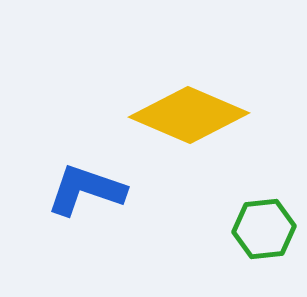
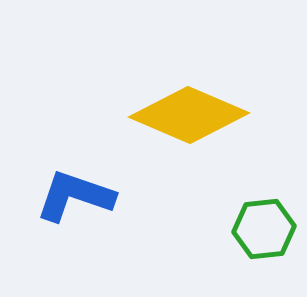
blue L-shape: moved 11 px left, 6 px down
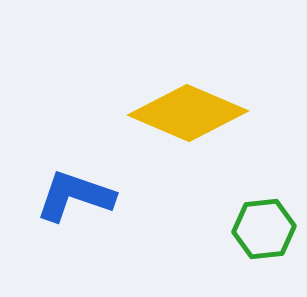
yellow diamond: moved 1 px left, 2 px up
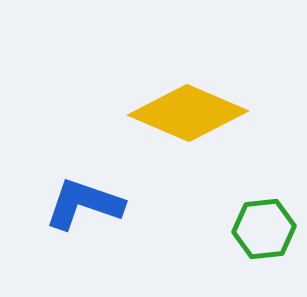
blue L-shape: moved 9 px right, 8 px down
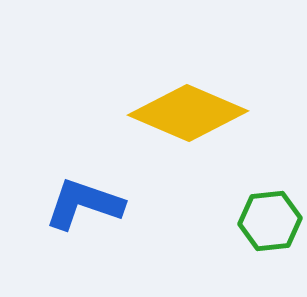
green hexagon: moved 6 px right, 8 px up
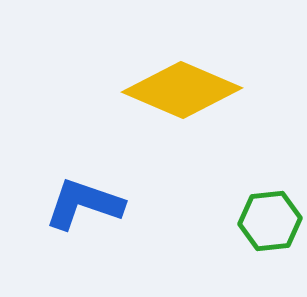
yellow diamond: moved 6 px left, 23 px up
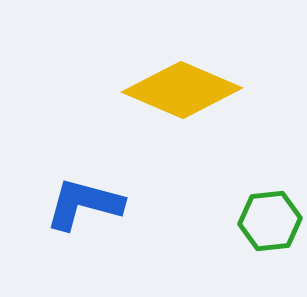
blue L-shape: rotated 4 degrees counterclockwise
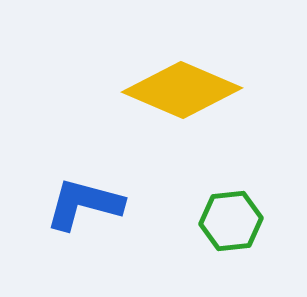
green hexagon: moved 39 px left
